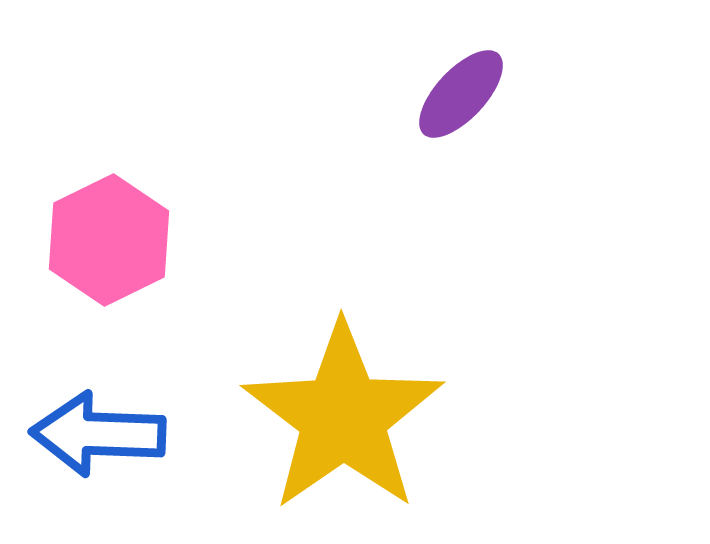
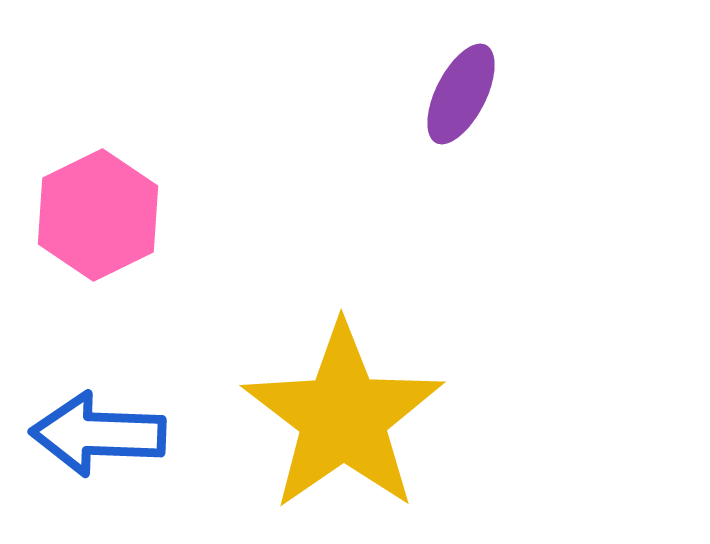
purple ellipse: rotated 16 degrees counterclockwise
pink hexagon: moved 11 px left, 25 px up
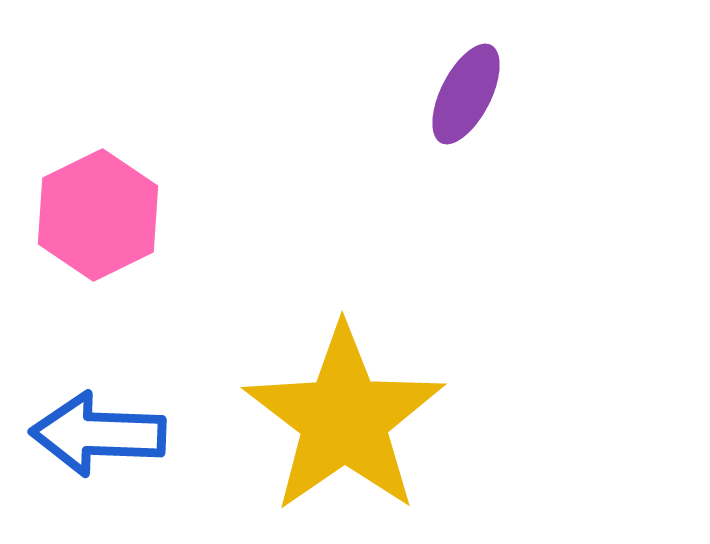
purple ellipse: moved 5 px right
yellow star: moved 1 px right, 2 px down
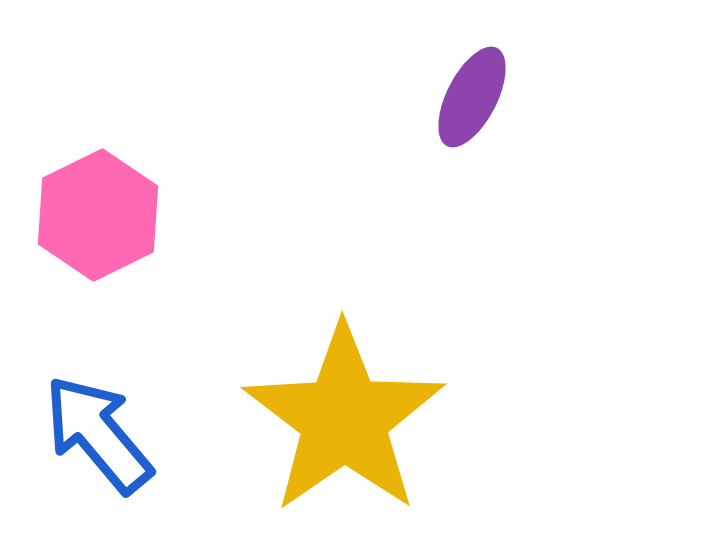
purple ellipse: moved 6 px right, 3 px down
blue arrow: rotated 48 degrees clockwise
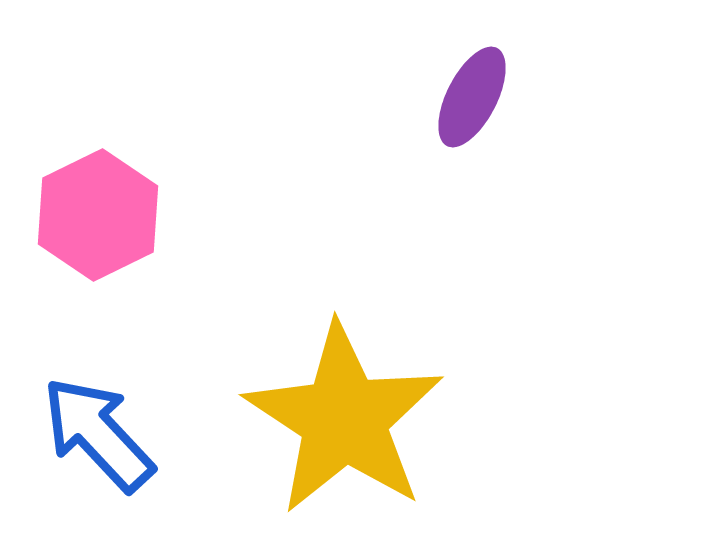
yellow star: rotated 4 degrees counterclockwise
blue arrow: rotated 3 degrees counterclockwise
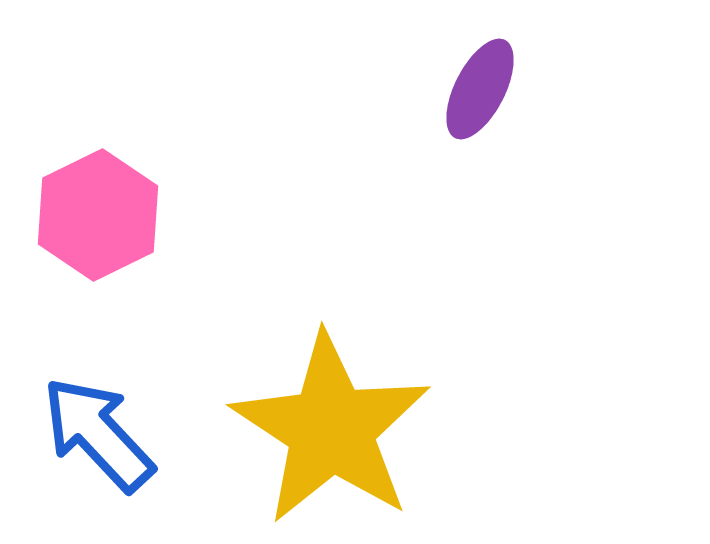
purple ellipse: moved 8 px right, 8 px up
yellow star: moved 13 px left, 10 px down
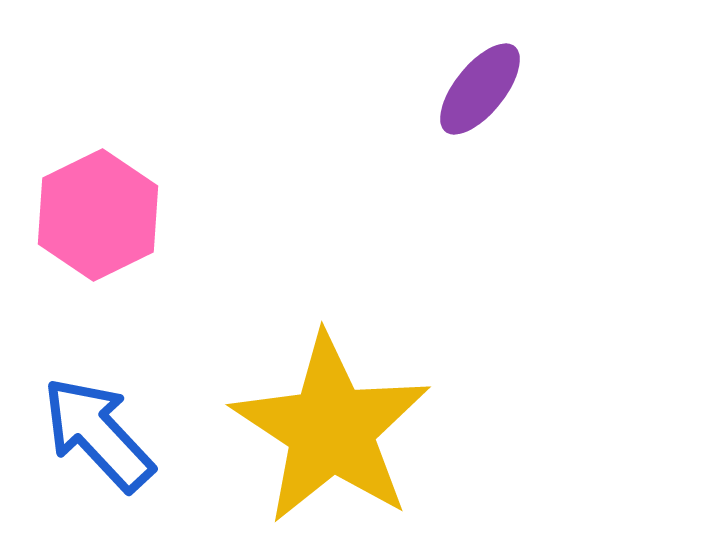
purple ellipse: rotated 12 degrees clockwise
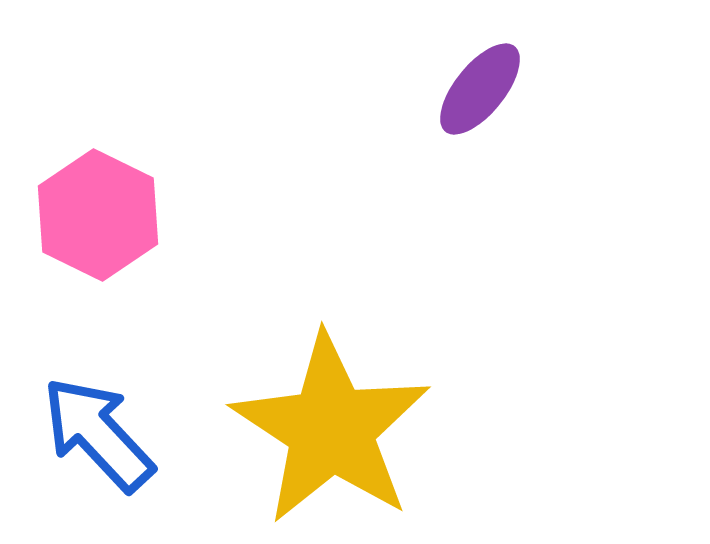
pink hexagon: rotated 8 degrees counterclockwise
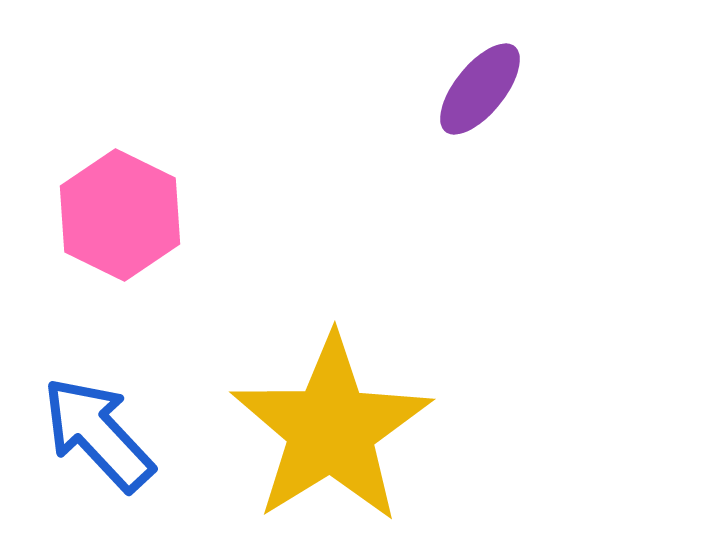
pink hexagon: moved 22 px right
yellow star: rotated 7 degrees clockwise
